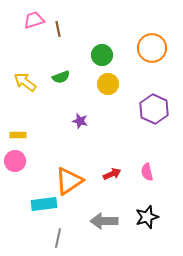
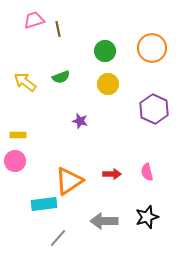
green circle: moved 3 px right, 4 px up
red arrow: rotated 24 degrees clockwise
gray line: rotated 30 degrees clockwise
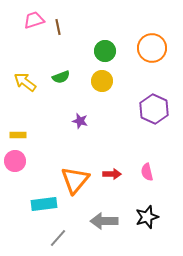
brown line: moved 2 px up
yellow circle: moved 6 px left, 3 px up
orange triangle: moved 6 px right, 1 px up; rotated 16 degrees counterclockwise
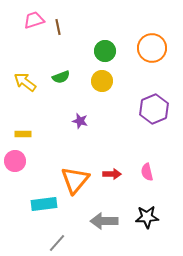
purple hexagon: rotated 12 degrees clockwise
yellow rectangle: moved 5 px right, 1 px up
black star: rotated 15 degrees clockwise
gray line: moved 1 px left, 5 px down
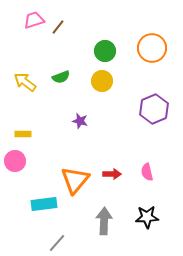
brown line: rotated 49 degrees clockwise
gray arrow: rotated 92 degrees clockwise
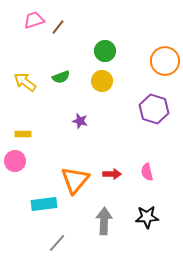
orange circle: moved 13 px right, 13 px down
purple hexagon: rotated 20 degrees counterclockwise
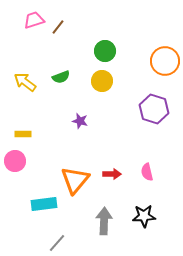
black star: moved 3 px left, 1 px up
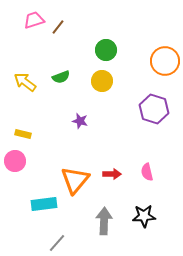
green circle: moved 1 px right, 1 px up
yellow rectangle: rotated 14 degrees clockwise
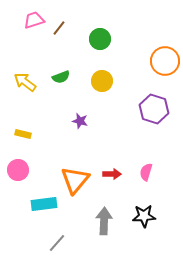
brown line: moved 1 px right, 1 px down
green circle: moved 6 px left, 11 px up
pink circle: moved 3 px right, 9 px down
pink semicircle: moved 1 px left; rotated 30 degrees clockwise
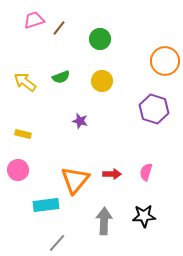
cyan rectangle: moved 2 px right, 1 px down
